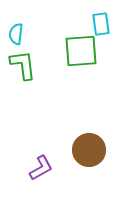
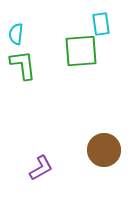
brown circle: moved 15 px right
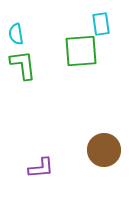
cyan semicircle: rotated 15 degrees counterclockwise
purple L-shape: rotated 24 degrees clockwise
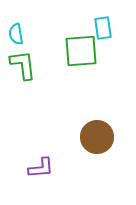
cyan rectangle: moved 2 px right, 4 px down
brown circle: moved 7 px left, 13 px up
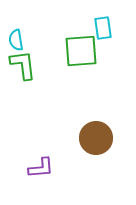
cyan semicircle: moved 6 px down
brown circle: moved 1 px left, 1 px down
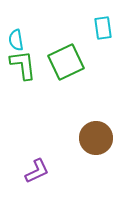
green square: moved 15 px left, 11 px down; rotated 21 degrees counterclockwise
purple L-shape: moved 4 px left, 3 px down; rotated 20 degrees counterclockwise
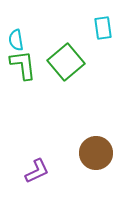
green square: rotated 15 degrees counterclockwise
brown circle: moved 15 px down
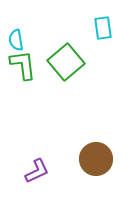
brown circle: moved 6 px down
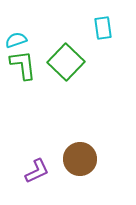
cyan semicircle: rotated 80 degrees clockwise
green square: rotated 6 degrees counterclockwise
brown circle: moved 16 px left
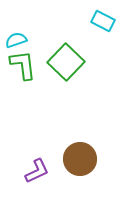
cyan rectangle: moved 7 px up; rotated 55 degrees counterclockwise
